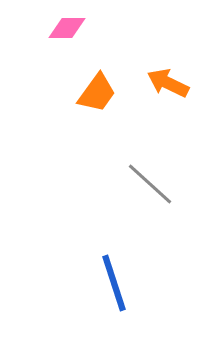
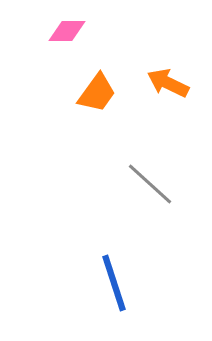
pink diamond: moved 3 px down
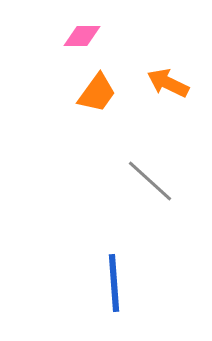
pink diamond: moved 15 px right, 5 px down
gray line: moved 3 px up
blue line: rotated 14 degrees clockwise
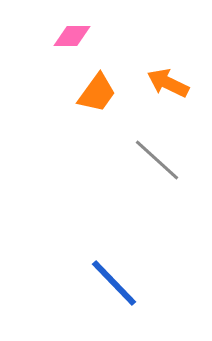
pink diamond: moved 10 px left
gray line: moved 7 px right, 21 px up
blue line: rotated 40 degrees counterclockwise
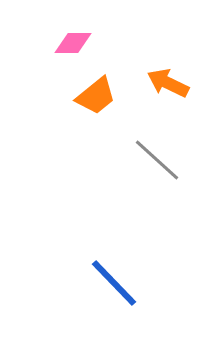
pink diamond: moved 1 px right, 7 px down
orange trapezoid: moved 1 px left, 3 px down; rotated 15 degrees clockwise
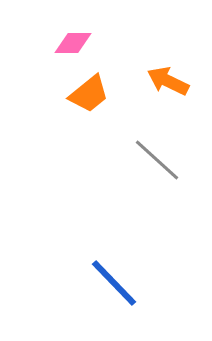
orange arrow: moved 2 px up
orange trapezoid: moved 7 px left, 2 px up
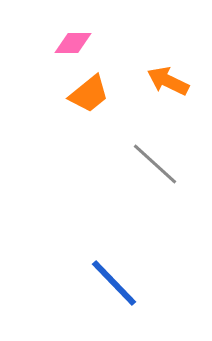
gray line: moved 2 px left, 4 px down
